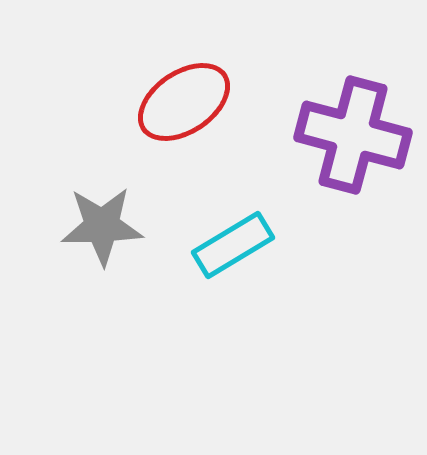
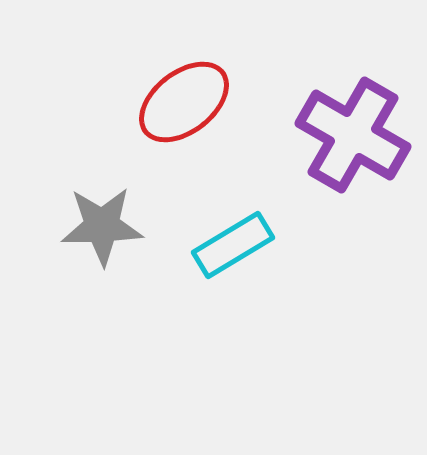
red ellipse: rotated 4 degrees counterclockwise
purple cross: rotated 15 degrees clockwise
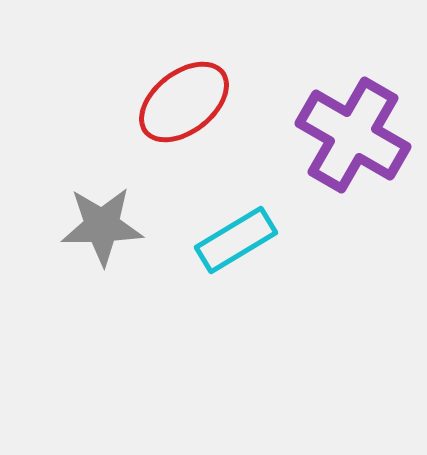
cyan rectangle: moved 3 px right, 5 px up
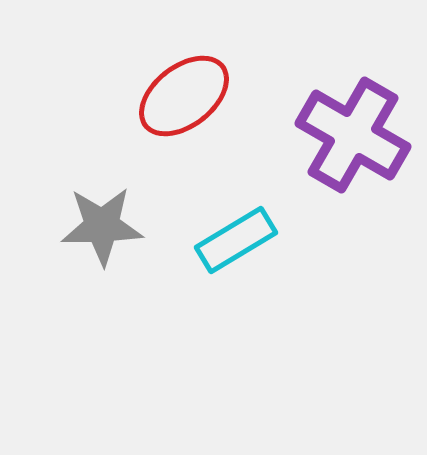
red ellipse: moved 6 px up
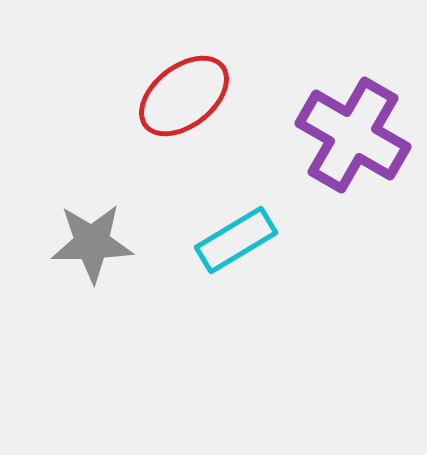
gray star: moved 10 px left, 17 px down
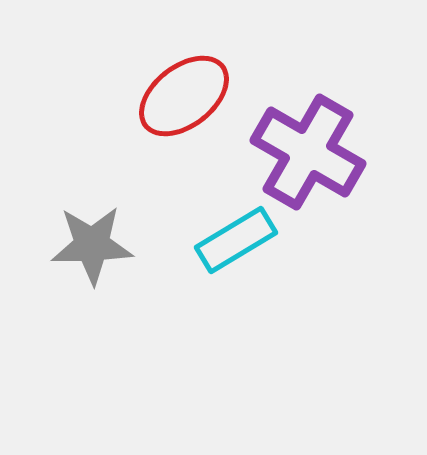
purple cross: moved 45 px left, 17 px down
gray star: moved 2 px down
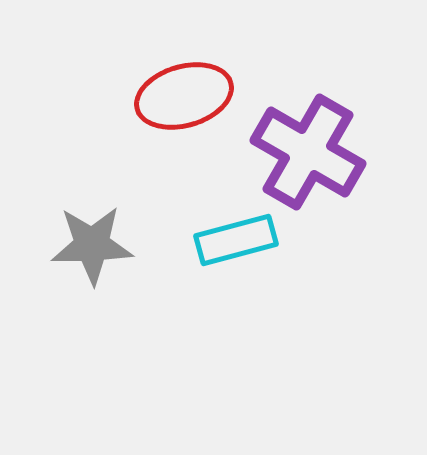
red ellipse: rotated 22 degrees clockwise
cyan rectangle: rotated 16 degrees clockwise
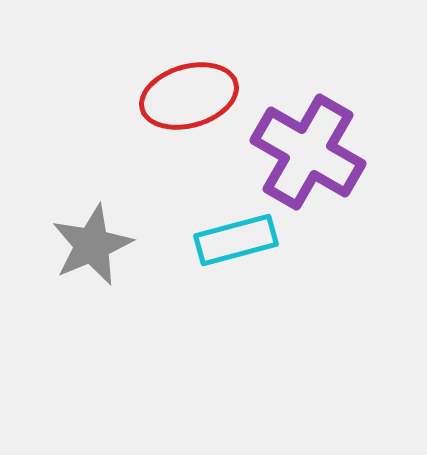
red ellipse: moved 5 px right
gray star: rotated 22 degrees counterclockwise
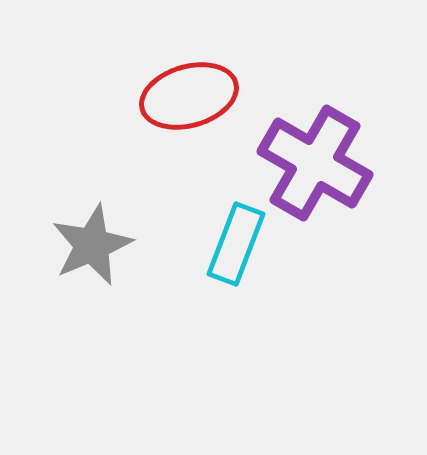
purple cross: moved 7 px right, 11 px down
cyan rectangle: moved 4 px down; rotated 54 degrees counterclockwise
